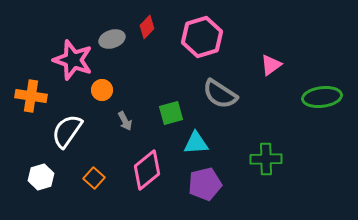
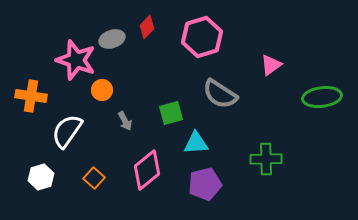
pink star: moved 3 px right
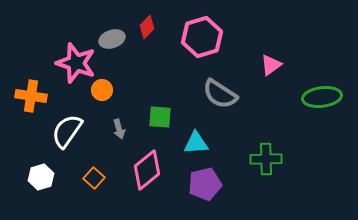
pink star: moved 3 px down
green square: moved 11 px left, 4 px down; rotated 20 degrees clockwise
gray arrow: moved 6 px left, 8 px down; rotated 12 degrees clockwise
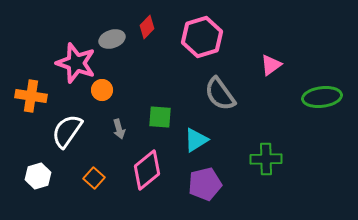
gray semicircle: rotated 21 degrees clockwise
cyan triangle: moved 3 px up; rotated 28 degrees counterclockwise
white hexagon: moved 3 px left, 1 px up
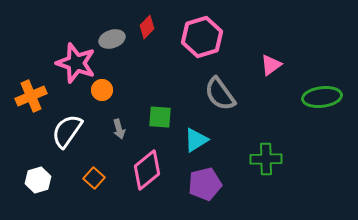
orange cross: rotated 32 degrees counterclockwise
white hexagon: moved 4 px down
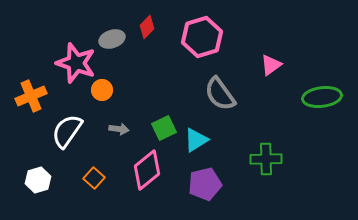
green square: moved 4 px right, 11 px down; rotated 30 degrees counterclockwise
gray arrow: rotated 66 degrees counterclockwise
